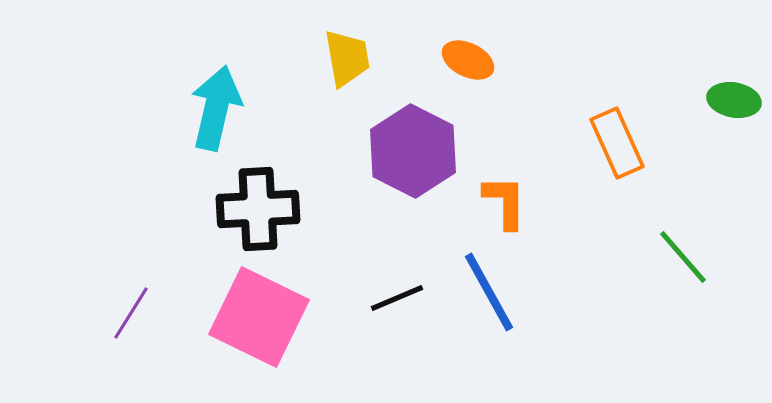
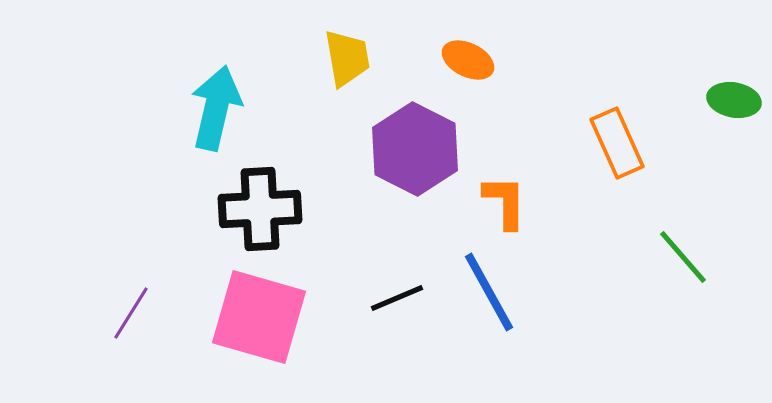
purple hexagon: moved 2 px right, 2 px up
black cross: moved 2 px right
pink square: rotated 10 degrees counterclockwise
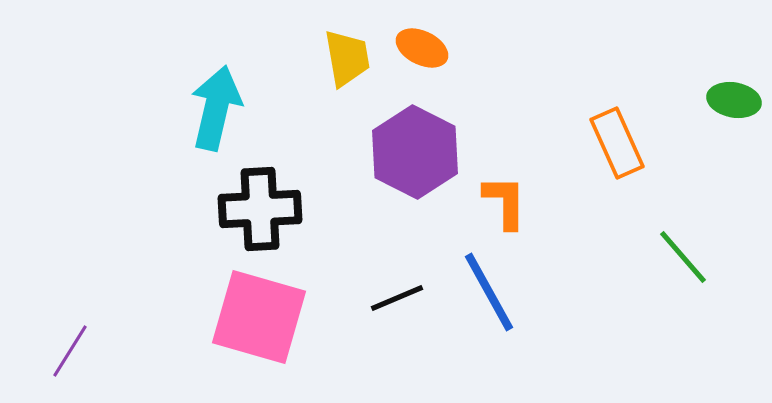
orange ellipse: moved 46 px left, 12 px up
purple hexagon: moved 3 px down
purple line: moved 61 px left, 38 px down
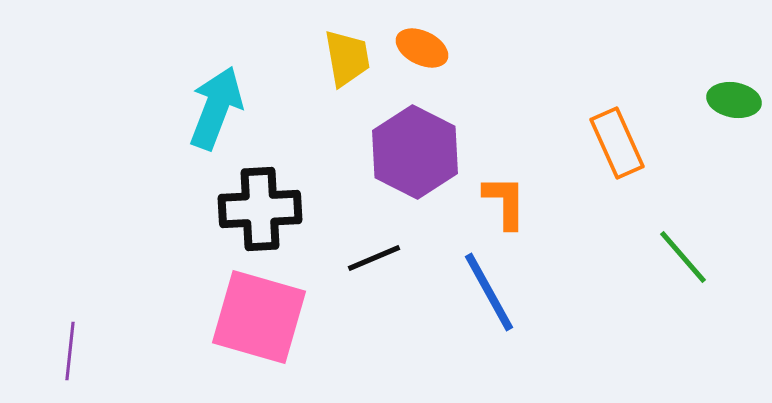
cyan arrow: rotated 8 degrees clockwise
black line: moved 23 px left, 40 px up
purple line: rotated 26 degrees counterclockwise
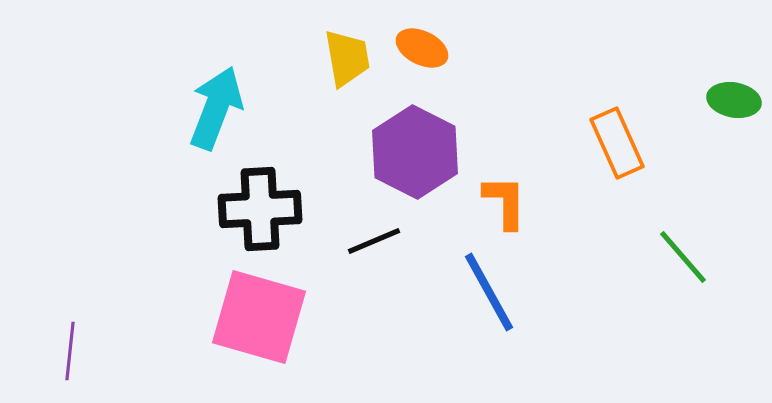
black line: moved 17 px up
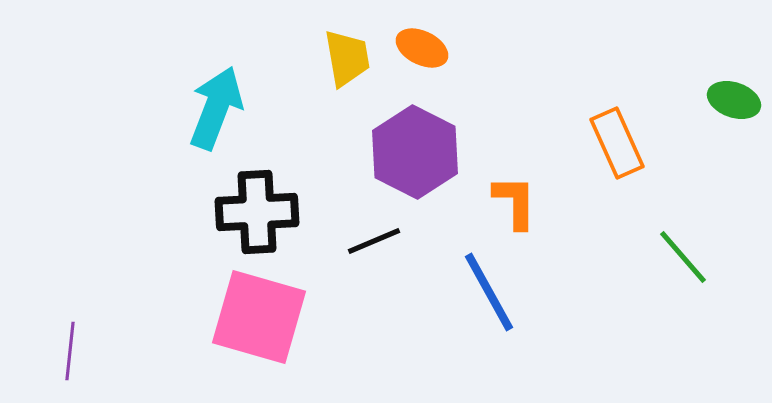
green ellipse: rotated 9 degrees clockwise
orange L-shape: moved 10 px right
black cross: moved 3 px left, 3 px down
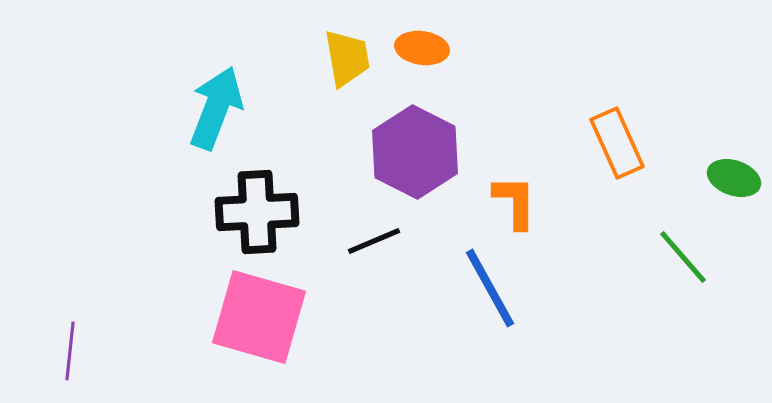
orange ellipse: rotated 18 degrees counterclockwise
green ellipse: moved 78 px down
blue line: moved 1 px right, 4 px up
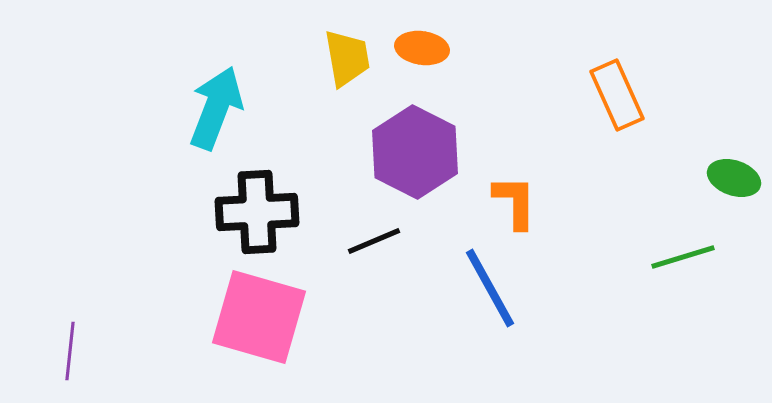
orange rectangle: moved 48 px up
green line: rotated 66 degrees counterclockwise
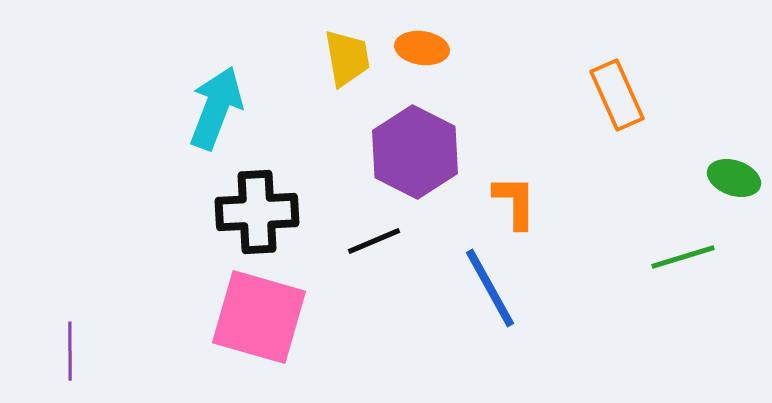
purple line: rotated 6 degrees counterclockwise
